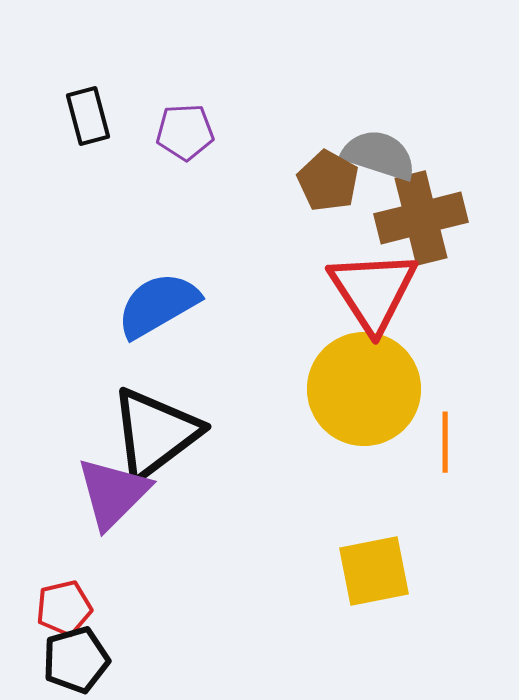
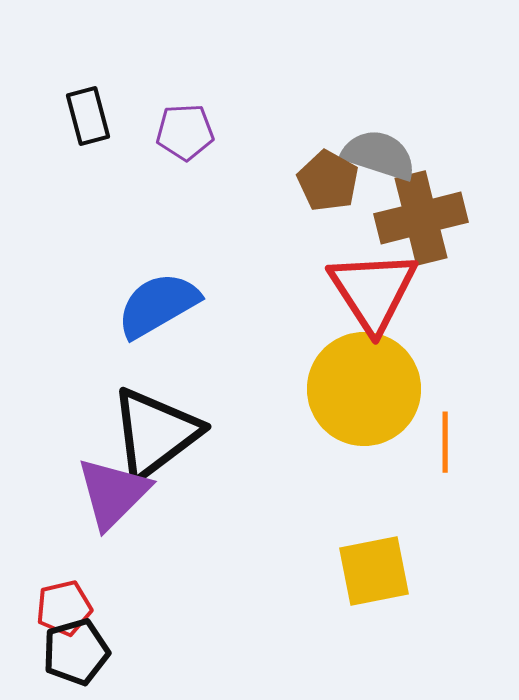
black pentagon: moved 8 px up
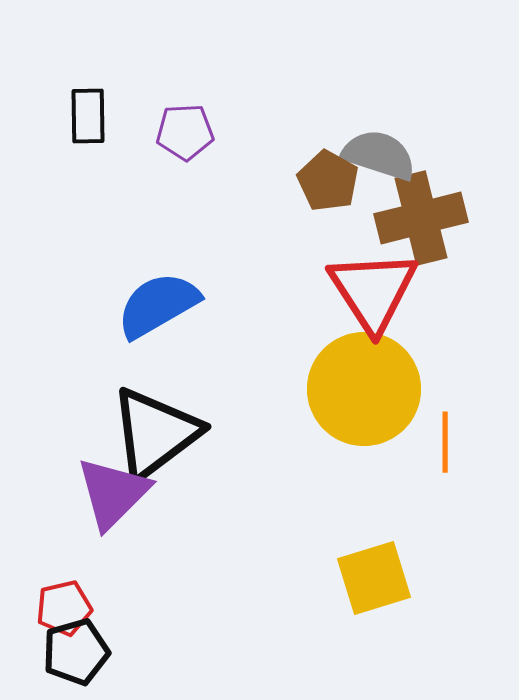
black rectangle: rotated 14 degrees clockwise
yellow square: moved 7 px down; rotated 6 degrees counterclockwise
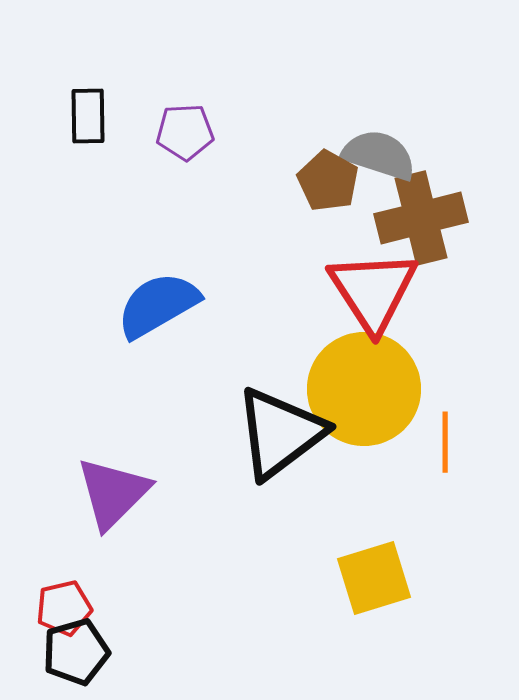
black triangle: moved 125 px right
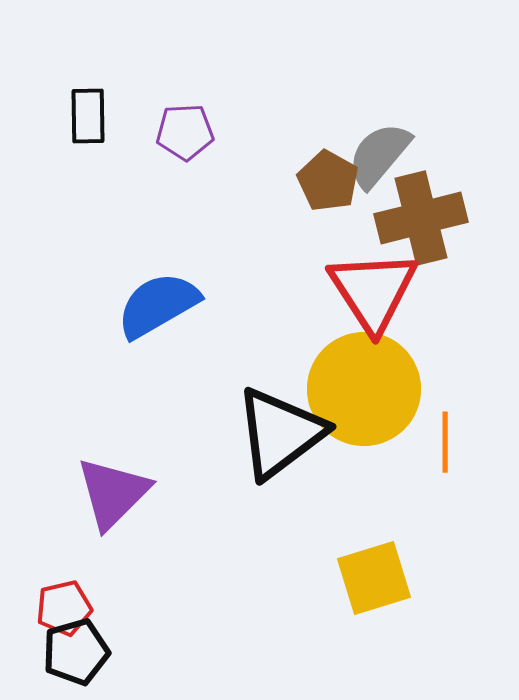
gray semicircle: rotated 68 degrees counterclockwise
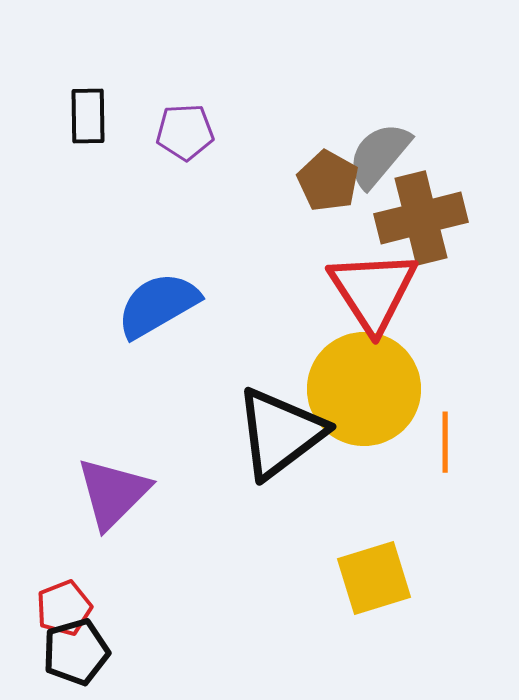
red pentagon: rotated 8 degrees counterclockwise
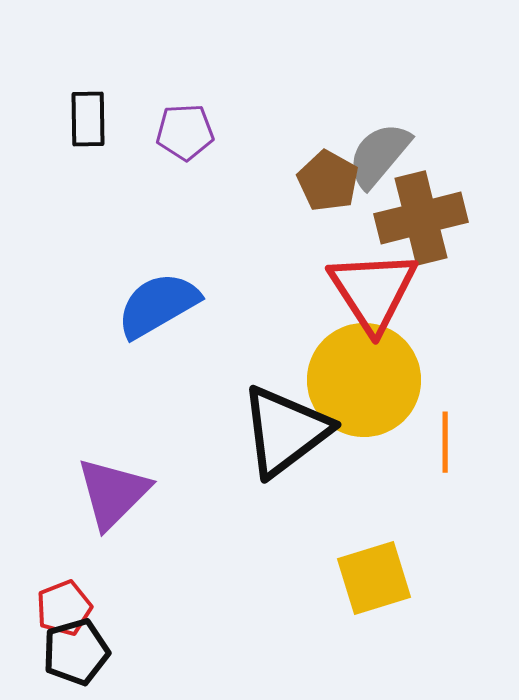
black rectangle: moved 3 px down
yellow circle: moved 9 px up
black triangle: moved 5 px right, 2 px up
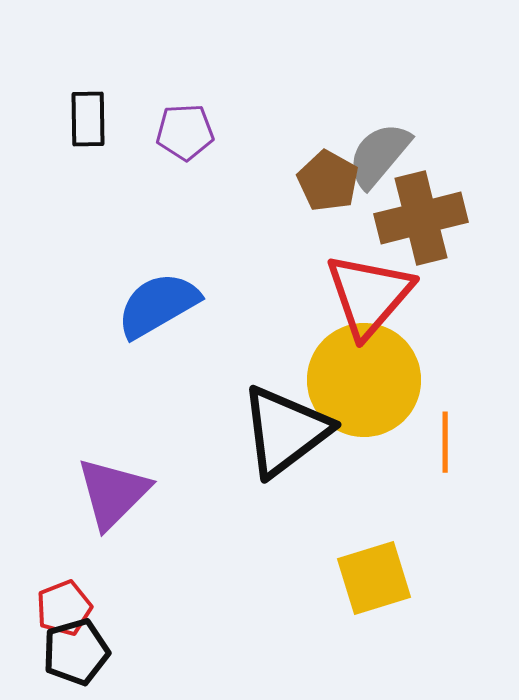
red triangle: moved 4 px left, 4 px down; rotated 14 degrees clockwise
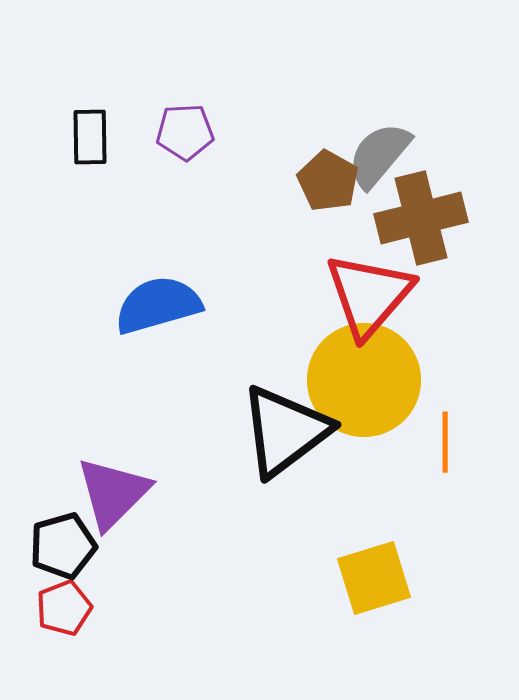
black rectangle: moved 2 px right, 18 px down
blue semicircle: rotated 14 degrees clockwise
black pentagon: moved 13 px left, 106 px up
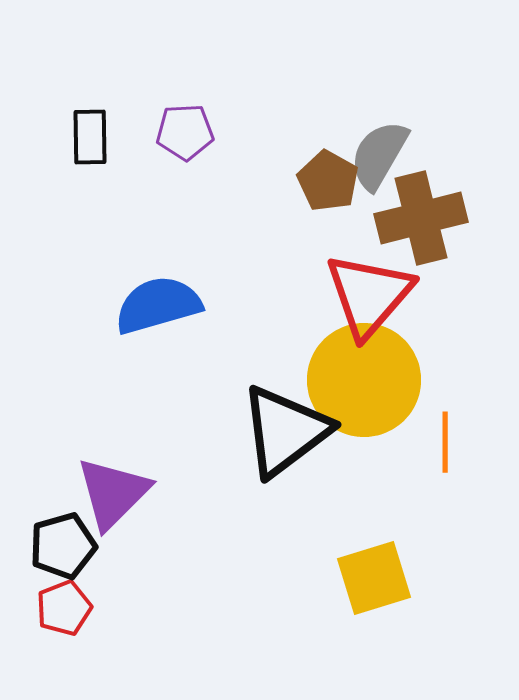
gray semicircle: rotated 10 degrees counterclockwise
